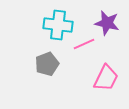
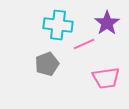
purple star: rotated 25 degrees clockwise
pink trapezoid: rotated 56 degrees clockwise
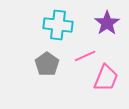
pink line: moved 1 px right, 12 px down
gray pentagon: rotated 15 degrees counterclockwise
pink trapezoid: rotated 60 degrees counterclockwise
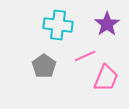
purple star: moved 1 px down
gray pentagon: moved 3 px left, 2 px down
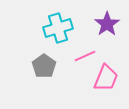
cyan cross: moved 3 px down; rotated 24 degrees counterclockwise
